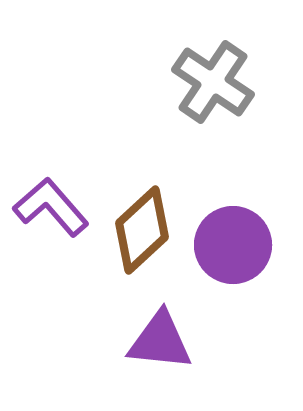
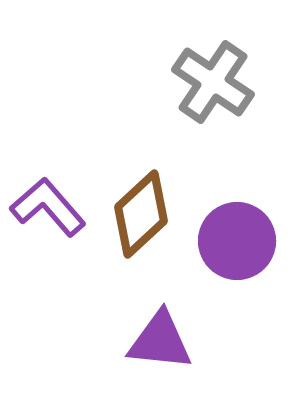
purple L-shape: moved 3 px left
brown diamond: moved 1 px left, 16 px up
purple circle: moved 4 px right, 4 px up
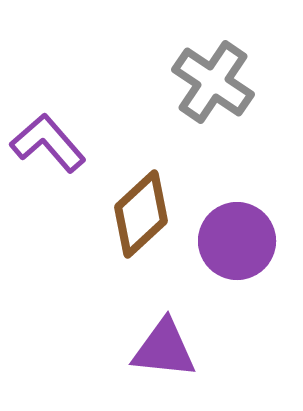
purple L-shape: moved 64 px up
purple triangle: moved 4 px right, 8 px down
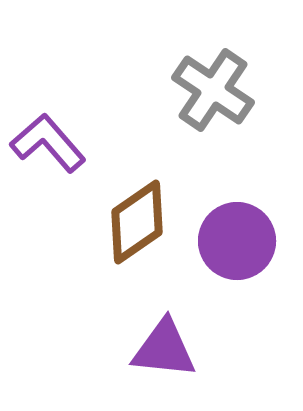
gray cross: moved 8 px down
brown diamond: moved 4 px left, 8 px down; rotated 8 degrees clockwise
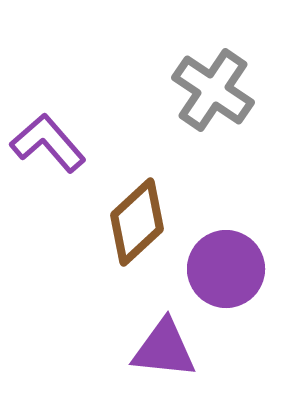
brown diamond: rotated 8 degrees counterclockwise
purple circle: moved 11 px left, 28 px down
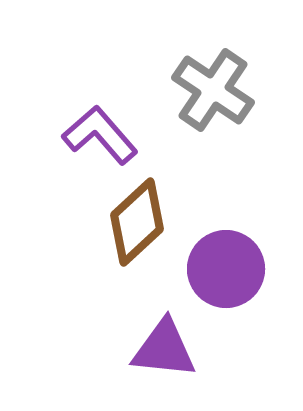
purple L-shape: moved 52 px right, 8 px up
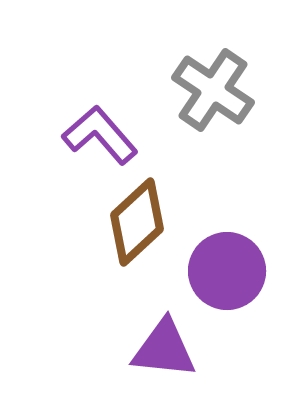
purple circle: moved 1 px right, 2 px down
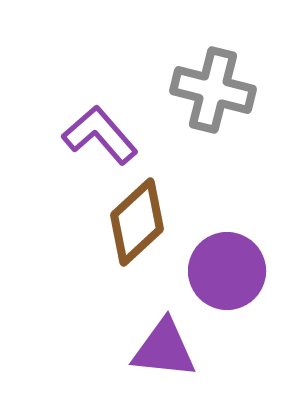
gray cross: rotated 20 degrees counterclockwise
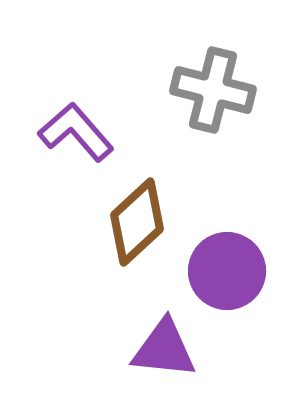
purple L-shape: moved 24 px left, 3 px up
